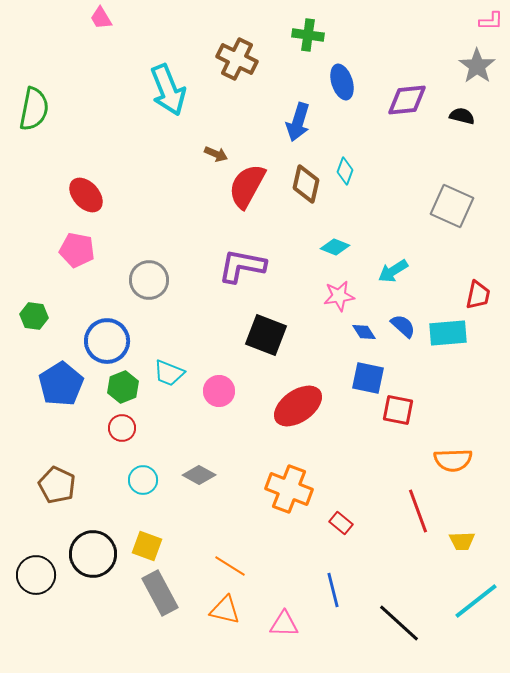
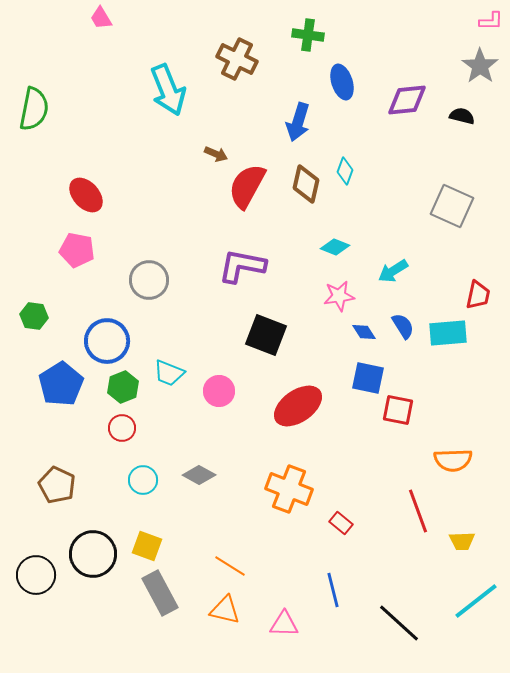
gray star at (477, 66): moved 3 px right
blue semicircle at (403, 326): rotated 16 degrees clockwise
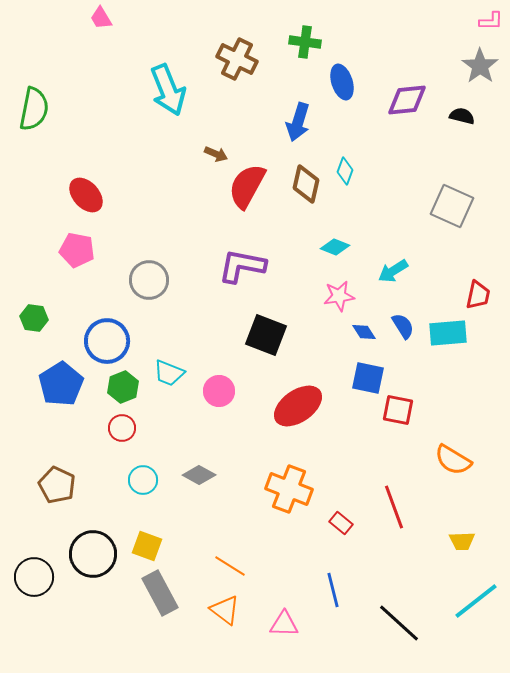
green cross at (308, 35): moved 3 px left, 7 px down
green hexagon at (34, 316): moved 2 px down
orange semicircle at (453, 460): rotated 33 degrees clockwise
red line at (418, 511): moved 24 px left, 4 px up
black circle at (36, 575): moved 2 px left, 2 px down
orange triangle at (225, 610): rotated 24 degrees clockwise
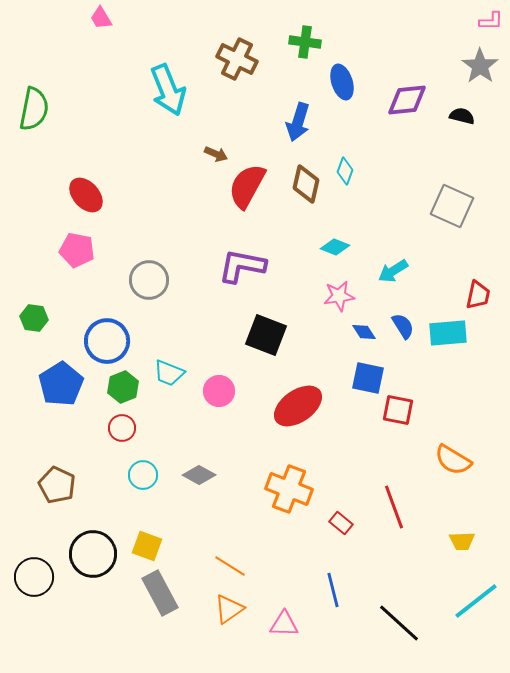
cyan circle at (143, 480): moved 5 px up
orange triangle at (225, 610): moved 4 px right, 1 px up; rotated 48 degrees clockwise
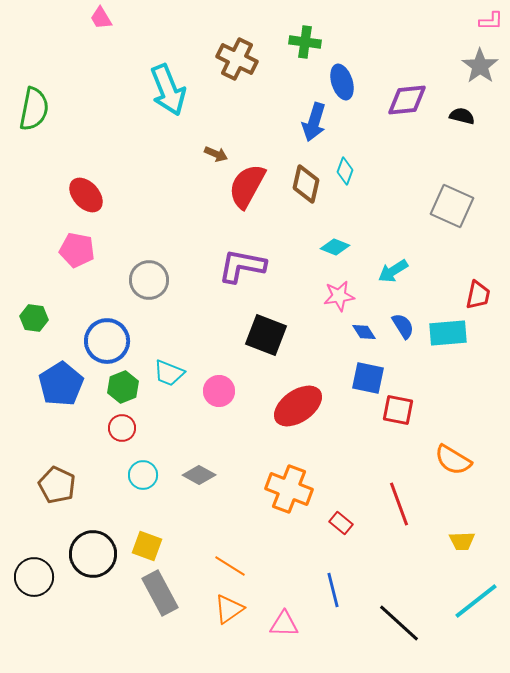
blue arrow at (298, 122): moved 16 px right
red line at (394, 507): moved 5 px right, 3 px up
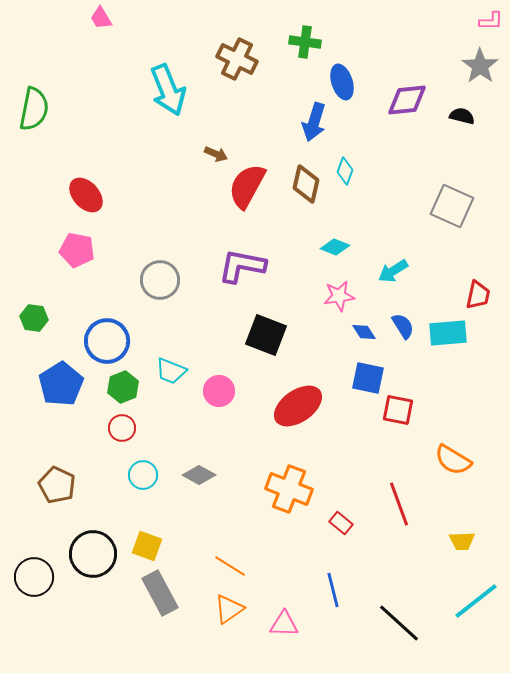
gray circle at (149, 280): moved 11 px right
cyan trapezoid at (169, 373): moved 2 px right, 2 px up
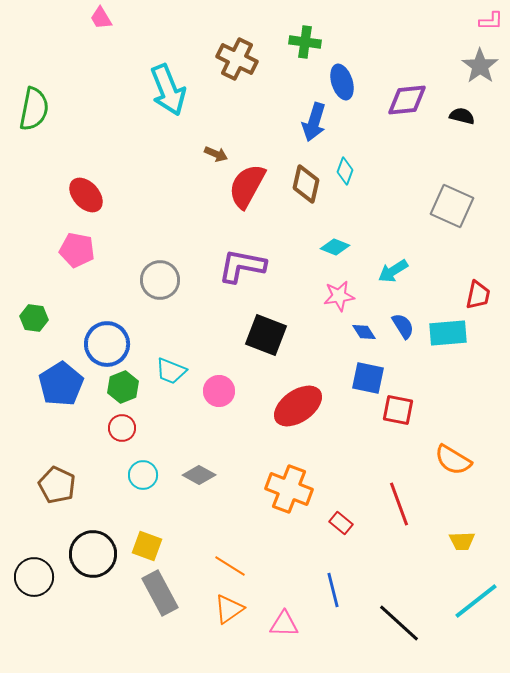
blue circle at (107, 341): moved 3 px down
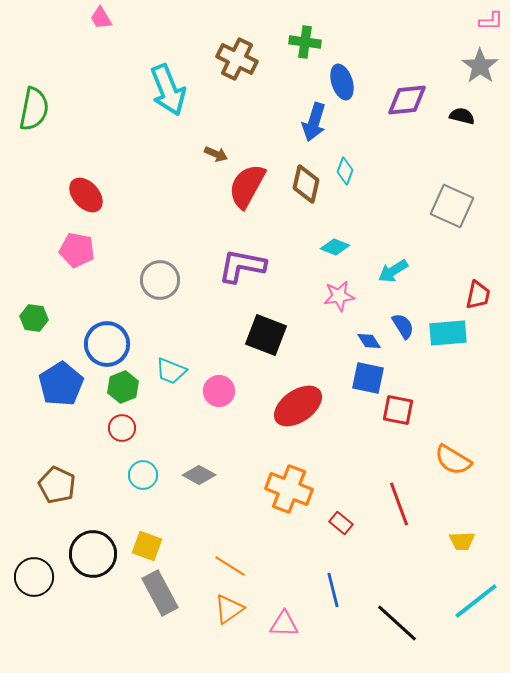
blue diamond at (364, 332): moved 5 px right, 9 px down
black line at (399, 623): moved 2 px left
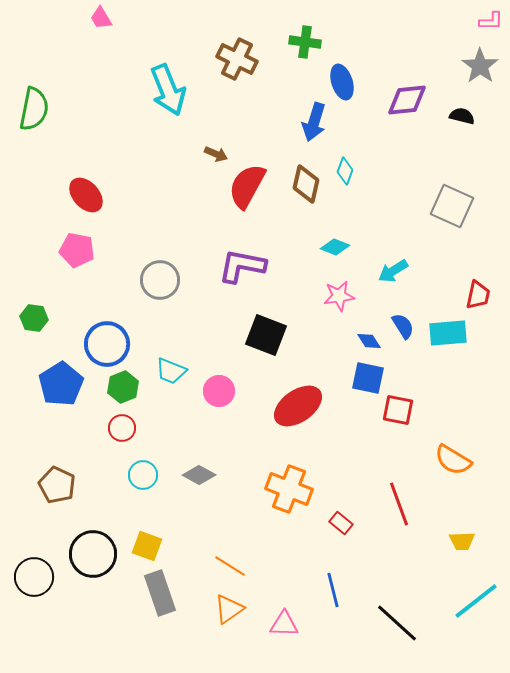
gray rectangle at (160, 593): rotated 9 degrees clockwise
